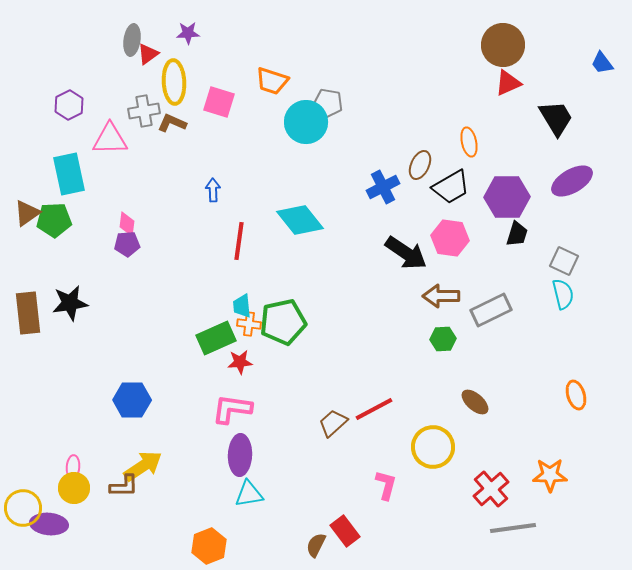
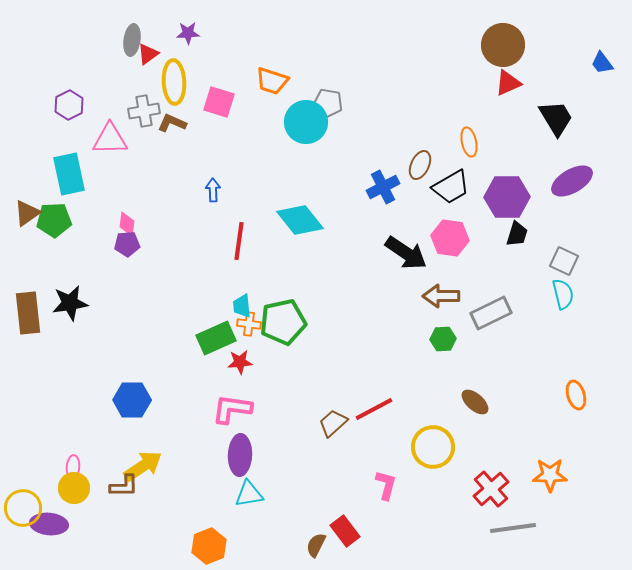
gray rectangle at (491, 310): moved 3 px down
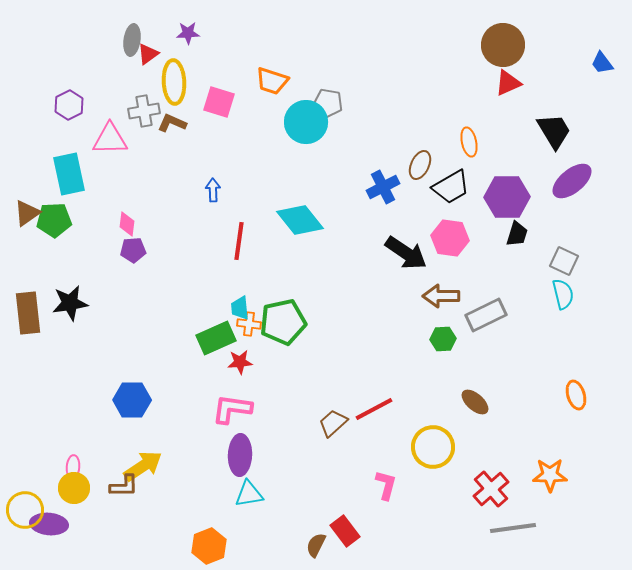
black trapezoid at (556, 118): moved 2 px left, 13 px down
purple ellipse at (572, 181): rotated 9 degrees counterclockwise
purple pentagon at (127, 244): moved 6 px right, 6 px down
cyan trapezoid at (242, 306): moved 2 px left, 2 px down
gray rectangle at (491, 313): moved 5 px left, 2 px down
yellow circle at (23, 508): moved 2 px right, 2 px down
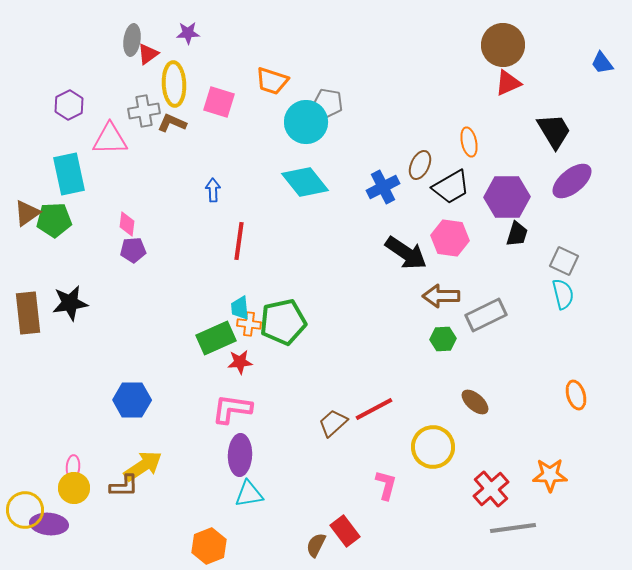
yellow ellipse at (174, 82): moved 2 px down
cyan diamond at (300, 220): moved 5 px right, 38 px up
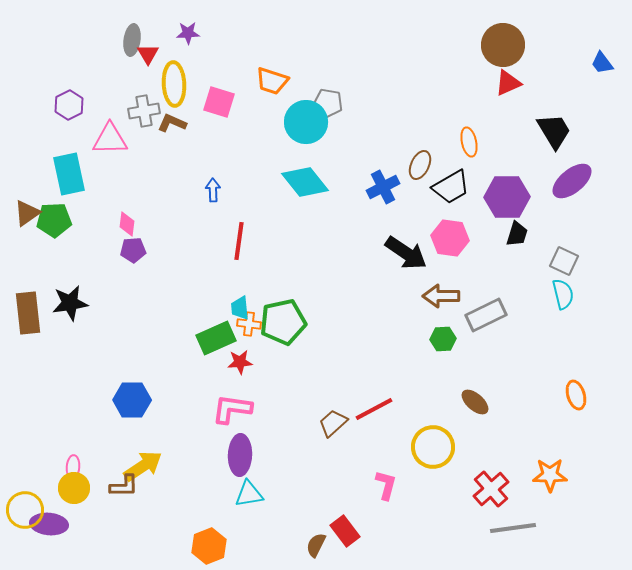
red triangle at (148, 54): rotated 25 degrees counterclockwise
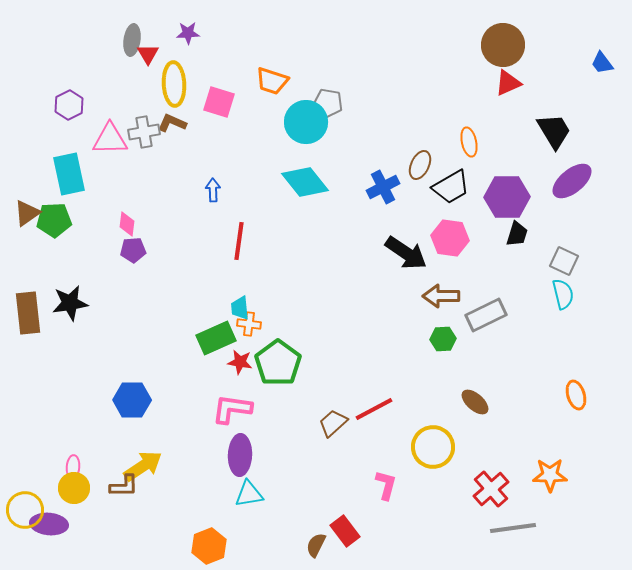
gray cross at (144, 111): moved 21 px down
green pentagon at (283, 322): moved 5 px left, 41 px down; rotated 24 degrees counterclockwise
red star at (240, 362): rotated 15 degrees clockwise
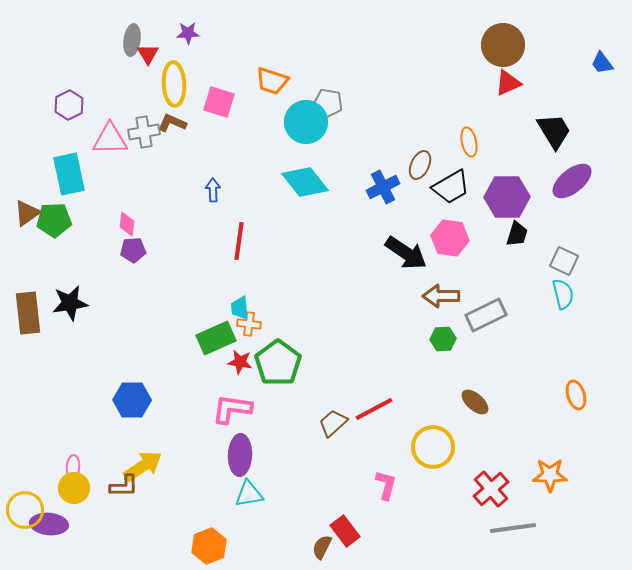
brown semicircle at (316, 545): moved 6 px right, 2 px down
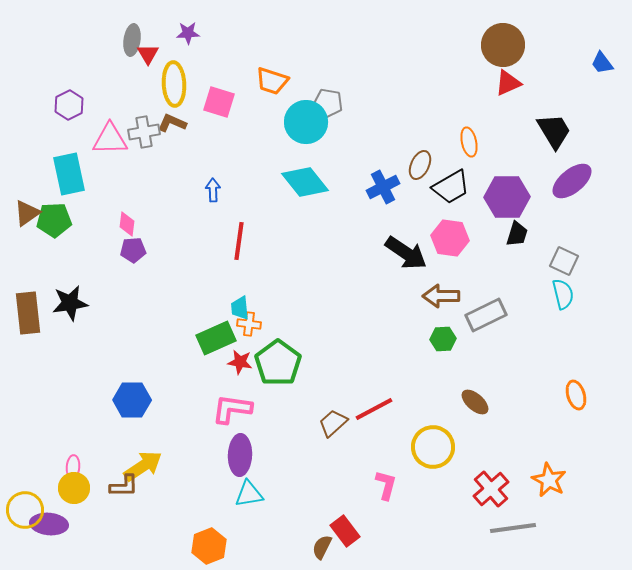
orange star at (550, 475): moved 1 px left, 5 px down; rotated 28 degrees clockwise
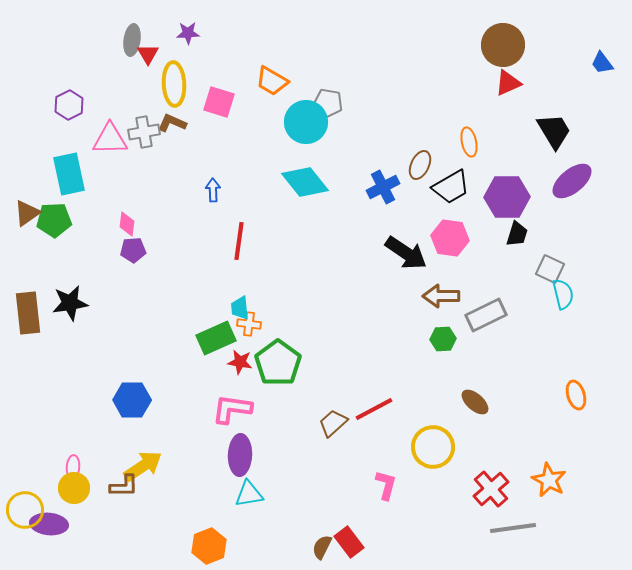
orange trapezoid at (272, 81): rotated 12 degrees clockwise
gray square at (564, 261): moved 14 px left, 8 px down
red rectangle at (345, 531): moved 4 px right, 11 px down
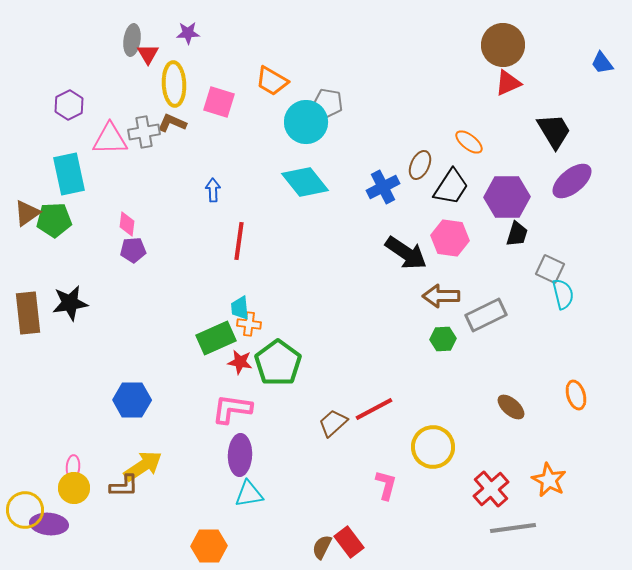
orange ellipse at (469, 142): rotated 40 degrees counterclockwise
black trapezoid at (451, 187): rotated 27 degrees counterclockwise
brown ellipse at (475, 402): moved 36 px right, 5 px down
orange hexagon at (209, 546): rotated 20 degrees clockwise
